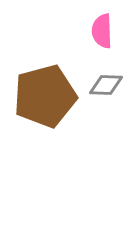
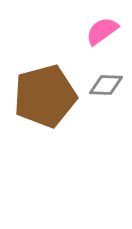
pink semicircle: rotated 56 degrees clockwise
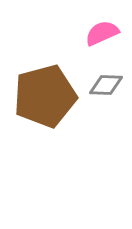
pink semicircle: moved 2 px down; rotated 12 degrees clockwise
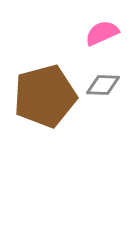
gray diamond: moved 3 px left
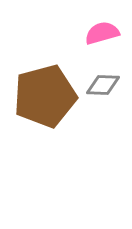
pink semicircle: rotated 8 degrees clockwise
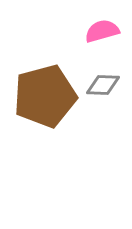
pink semicircle: moved 2 px up
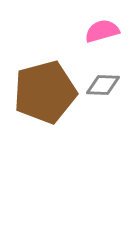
brown pentagon: moved 4 px up
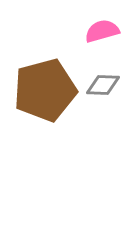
brown pentagon: moved 2 px up
